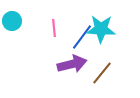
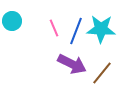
pink line: rotated 18 degrees counterclockwise
blue line: moved 6 px left, 6 px up; rotated 16 degrees counterclockwise
purple arrow: rotated 40 degrees clockwise
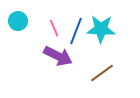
cyan circle: moved 6 px right
purple arrow: moved 14 px left, 8 px up
brown line: rotated 15 degrees clockwise
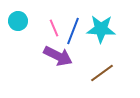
blue line: moved 3 px left
